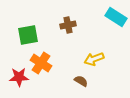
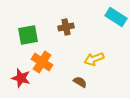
brown cross: moved 2 px left, 2 px down
orange cross: moved 1 px right, 1 px up
red star: moved 2 px right, 1 px down; rotated 18 degrees clockwise
brown semicircle: moved 1 px left, 1 px down
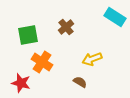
cyan rectangle: moved 1 px left
brown cross: rotated 28 degrees counterclockwise
yellow arrow: moved 2 px left
red star: moved 5 px down
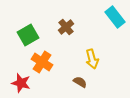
cyan rectangle: rotated 20 degrees clockwise
green square: rotated 20 degrees counterclockwise
yellow arrow: rotated 84 degrees counterclockwise
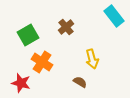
cyan rectangle: moved 1 px left, 1 px up
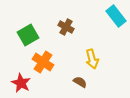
cyan rectangle: moved 2 px right
brown cross: rotated 21 degrees counterclockwise
orange cross: moved 1 px right
red star: rotated 12 degrees clockwise
